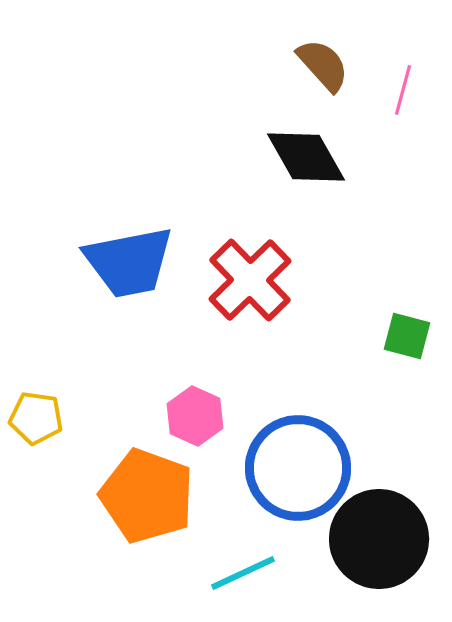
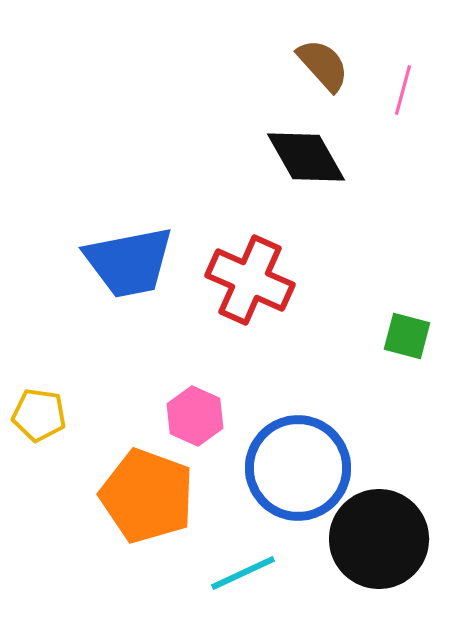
red cross: rotated 22 degrees counterclockwise
yellow pentagon: moved 3 px right, 3 px up
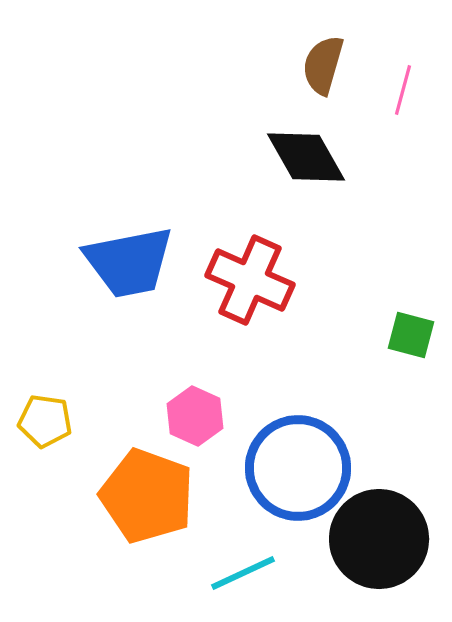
brown semicircle: rotated 122 degrees counterclockwise
green square: moved 4 px right, 1 px up
yellow pentagon: moved 6 px right, 6 px down
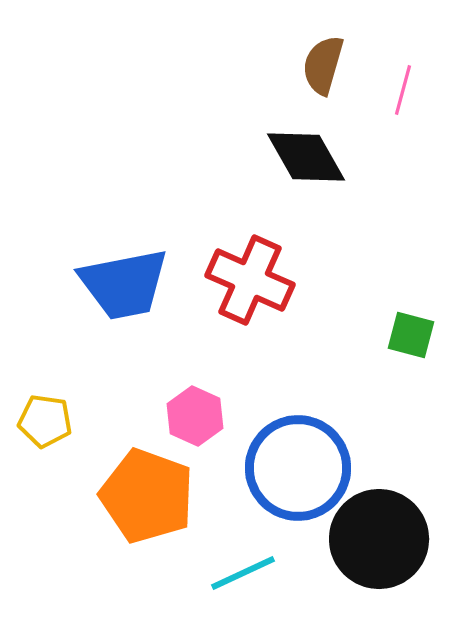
blue trapezoid: moved 5 px left, 22 px down
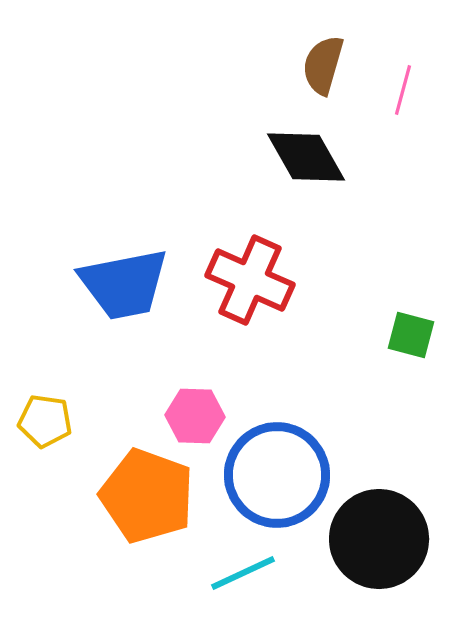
pink hexagon: rotated 22 degrees counterclockwise
blue circle: moved 21 px left, 7 px down
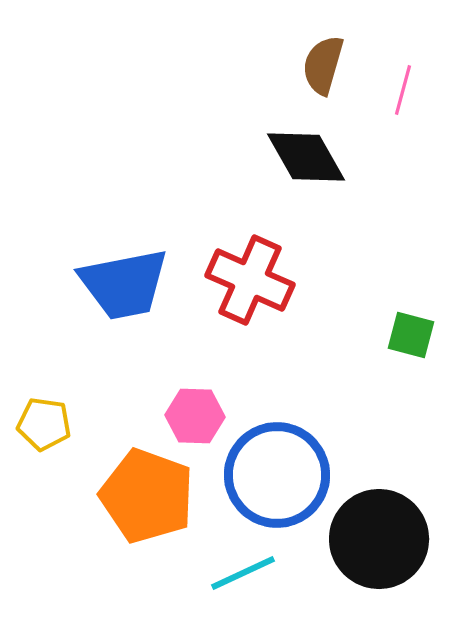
yellow pentagon: moved 1 px left, 3 px down
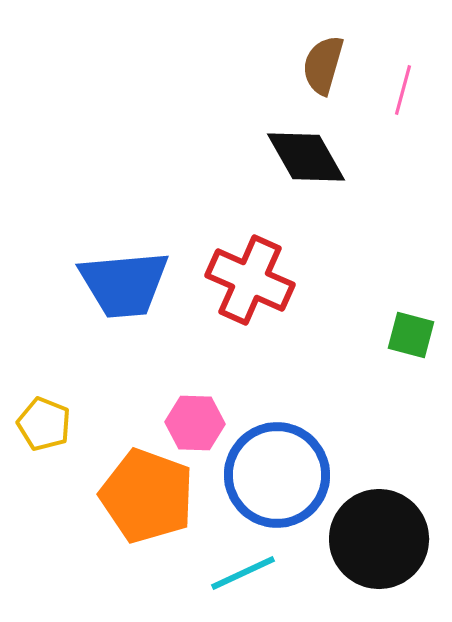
blue trapezoid: rotated 6 degrees clockwise
pink hexagon: moved 7 px down
yellow pentagon: rotated 14 degrees clockwise
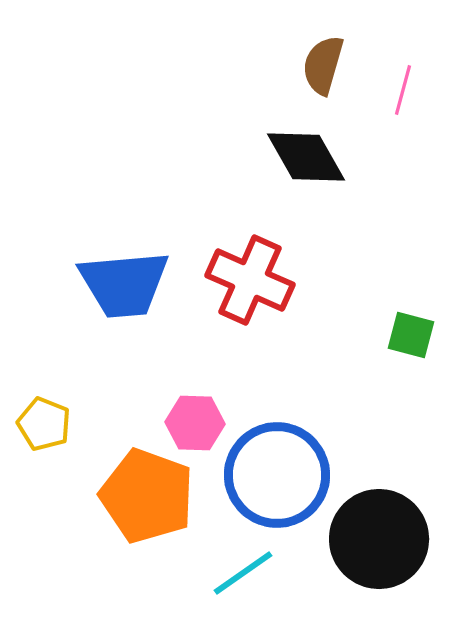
cyan line: rotated 10 degrees counterclockwise
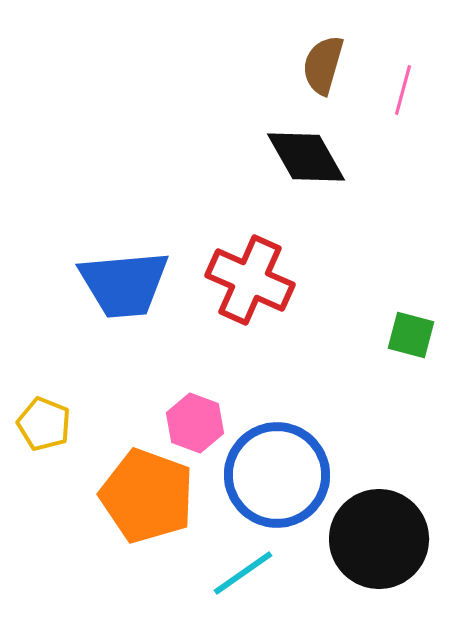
pink hexagon: rotated 18 degrees clockwise
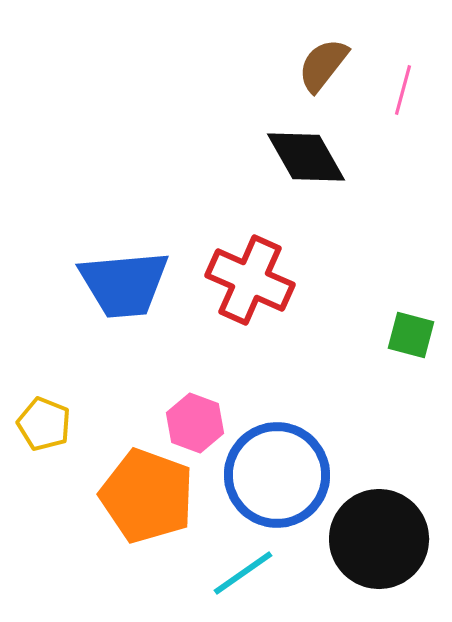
brown semicircle: rotated 22 degrees clockwise
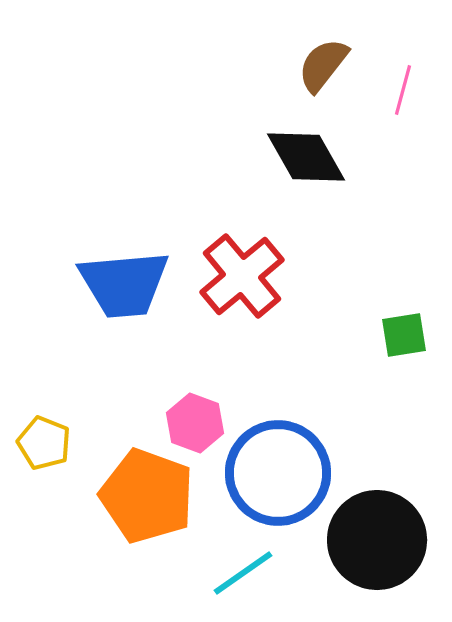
red cross: moved 8 px left, 4 px up; rotated 26 degrees clockwise
green square: moved 7 px left; rotated 24 degrees counterclockwise
yellow pentagon: moved 19 px down
blue circle: moved 1 px right, 2 px up
black circle: moved 2 px left, 1 px down
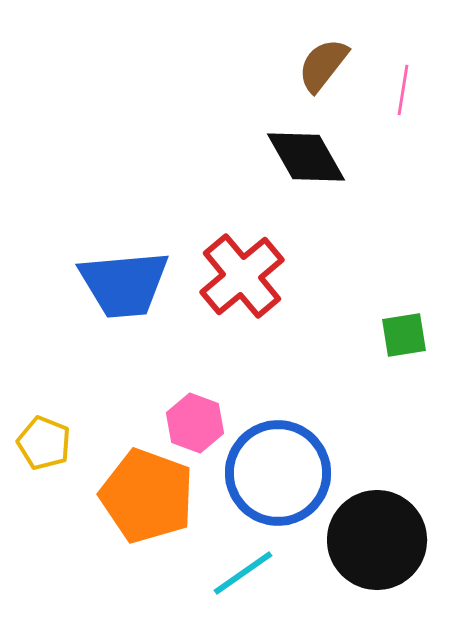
pink line: rotated 6 degrees counterclockwise
